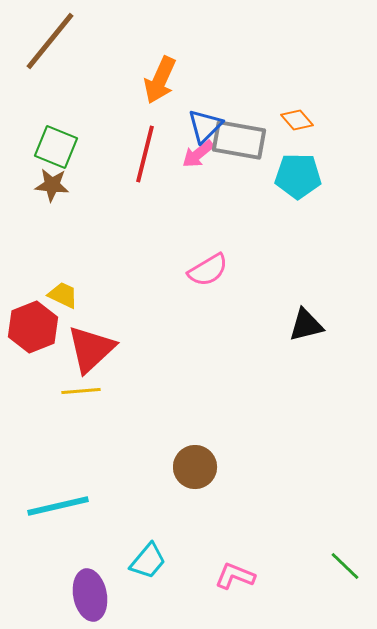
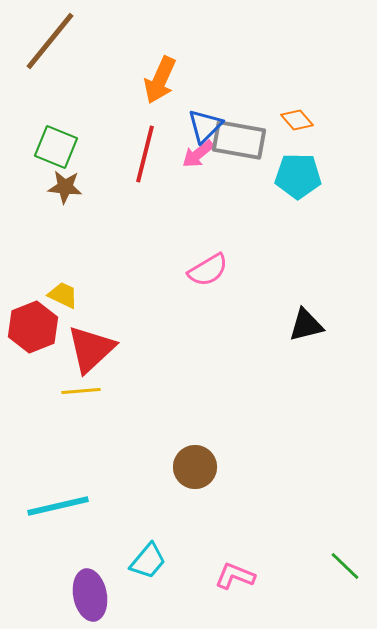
brown star: moved 13 px right, 2 px down
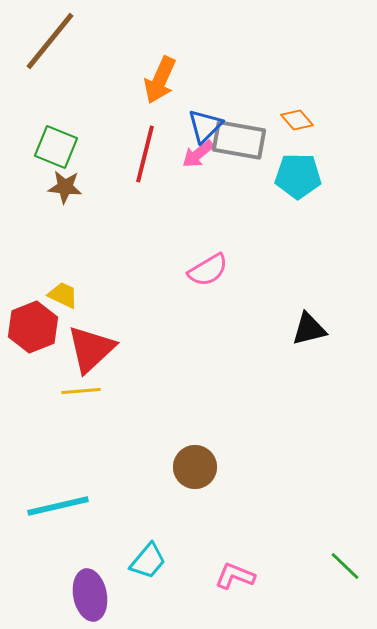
black triangle: moved 3 px right, 4 px down
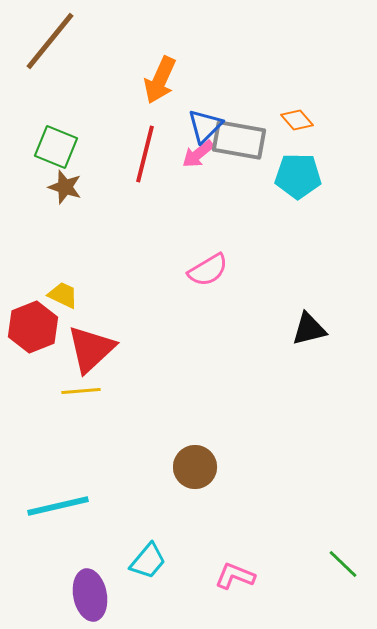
brown star: rotated 12 degrees clockwise
green line: moved 2 px left, 2 px up
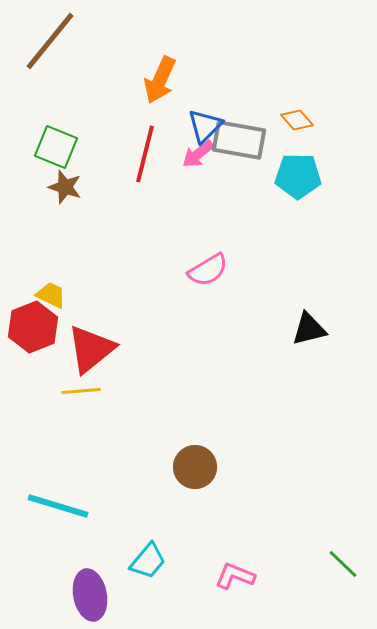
yellow trapezoid: moved 12 px left
red triangle: rotated 4 degrees clockwise
cyan line: rotated 30 degrees clockwise
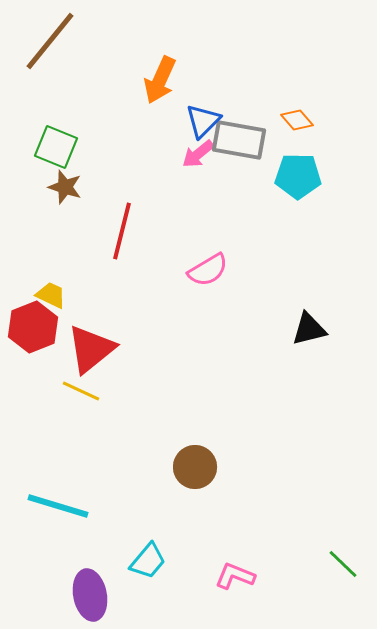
blue triangle: moved 2 px left, 5 px up
red line: moved 23 px left, 77 px down
yellow line: rotated 30 degrees clockwise
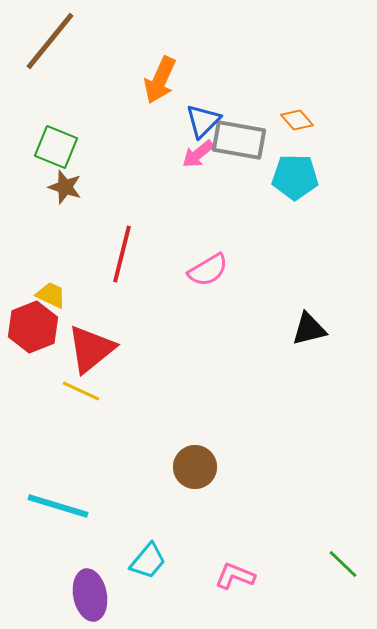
cyan pentagon: moved 3 px left, 1 px down
red line: moved 23 px down
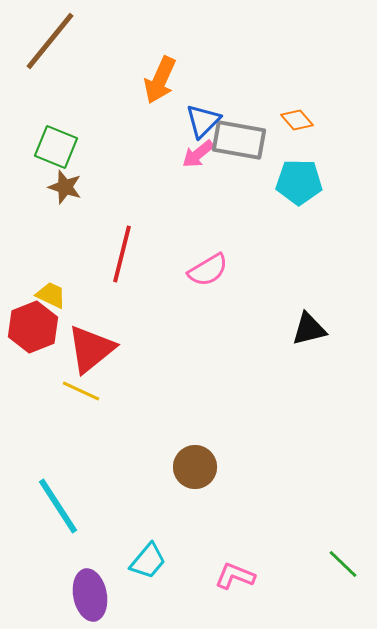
cyan pentagon: moved 4 px right, 5 px down
cyan line: rotated 40 degrees clockwise
